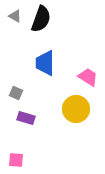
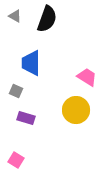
black semicircle: moved 6 px right
blue trapezoid: moved 14 px left
pink trapezoid: moved 1 px left
gray square: moved 2 px up
yellow circle: moved 1 px down
pink square: rotated 28 degrees clockwise
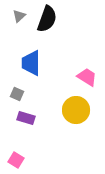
gray triangle: moved 4 px right; rotated 48 degrees clockwise
gray square: moved 1 px right, 3 px down
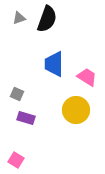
gray triangle: moved 2 px down; rotated 24 degrees clockwise
blue trapezoid: moved 23 px right, 1 px down
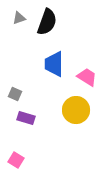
black semicircle: moved 3 px down
gray square: moved 2 px left
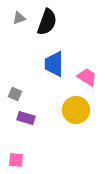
pink square: rotated 28 degrees counterclockwise
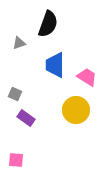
gray triangle: moved 25 px down
black semicircle: moved 1 px right, 2 px down
blue trapezoid: moved 1 px right, 1 px down
purple rectangle: rotated 18 degrees clockwise
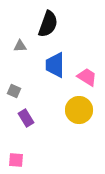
gray triangle: moved 1 px right, 3 px down; rotated 16 degrees clockwise
gray square: moved 1 px left, 3 px up
yellow circle: moved 3 px right
purple rectangle: rotated 24 degrees clockwise
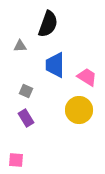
gray square: moved 12 px right
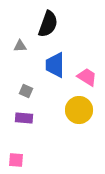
purple rectangle: moved 2 px left; rotated 54 degrees counterclockwise
